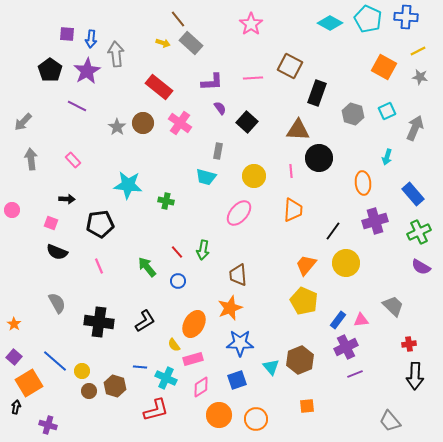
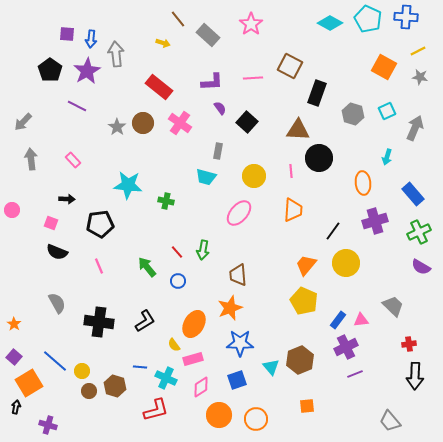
gray rectangle at (191, 43): moved 17 px right, 8 px up
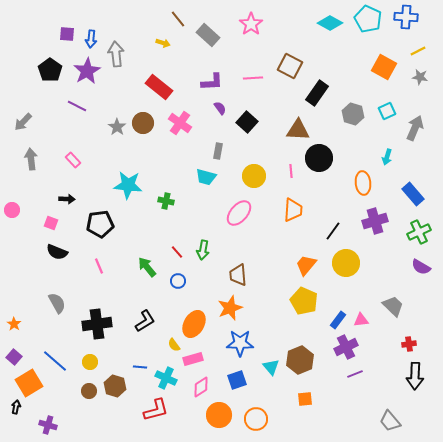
black rectangle at (317, 93): rotated 15 degrees clockwise
black cross at (99, 322): moved 2 px left, 2 px down; rotated 16 degrees counterclockwise
yellow circle at (82, 371): moved 8 px right, 9 px up
orange square at (307, 406): moved 2 px left, 7 px up
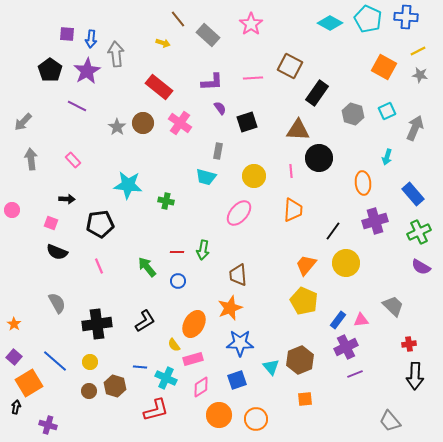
gray star at (420, 77): moved 2 px up
black square at (247, 122): rotated 30 degrees clockwise
red line at (177, 252): rotated 48 degrees counterclockwise
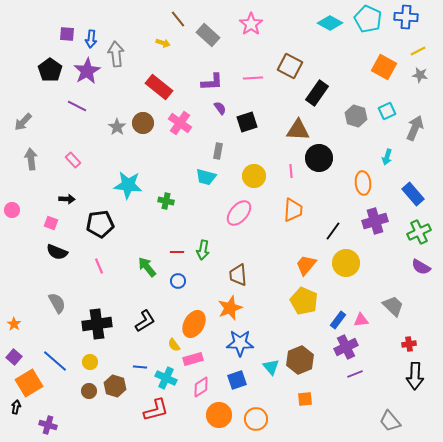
gray hexagon at (353, 114): moved 3 px right, 2 px down
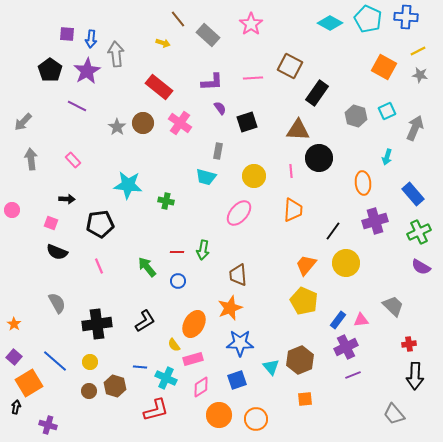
purple line at (355, 374): moved 2 px left, 1 px down
gray trapezoid at (390, 421): moved 4 px right, 7 px up
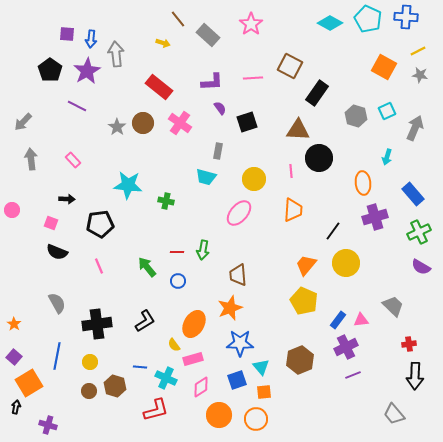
yellow circle at (254, 176): moved 3 px down
purple cross at (375, 221): moved 4 px up
blue line at (55, 361): moved 2 px right, 5 px up; rotated 60 degrees clockwise
cyan triangle at (271, 367): moved 10 px left
orange square at (305, 399): moved 41 px left, 7 px up
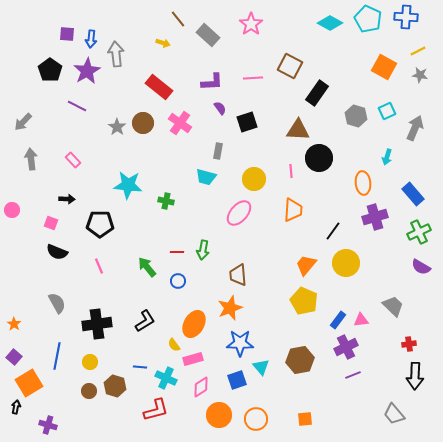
black pentagon at (100, 224): rotated 8 degrees clockwise
brown hexagon at (300, 360): rotated 12 degrees clockwise
orange square at (264, 392): moved 41 px right, 27 px down
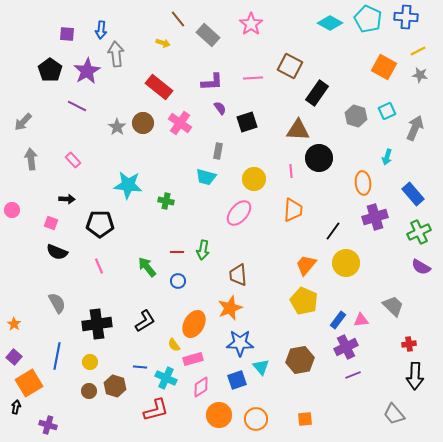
blue arrow at (91, 39): moved 10 px right, 9 px up
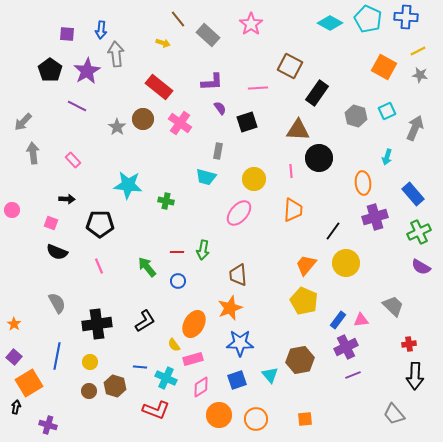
pink line at (253, 78): moved 5 px right, 10 px down
brown circle at (143, 123): moved 4 px up
gray arrow at (31, 159): moved 2 px right, 6 px up
cyan triangle at (261, 367): moved 9 px right, 8 px down
red L-shape at (156, 410): rotated 36 degrees clockwise
